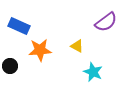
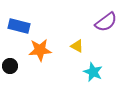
blue rectangle: rotated 10 degrees counterclockwise
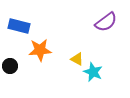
yellow triangle: moved 13 px down
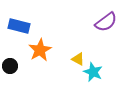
orange star: rotated 25 degrees counterclockwise
yellow triangle: moved 1 px right
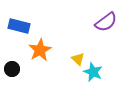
yellow triangle: rotated 16 degrees clockwise
black circle: moved 2 px right, 3 px down
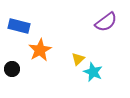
yellow triangle: rotated 32 degrees clockwise
